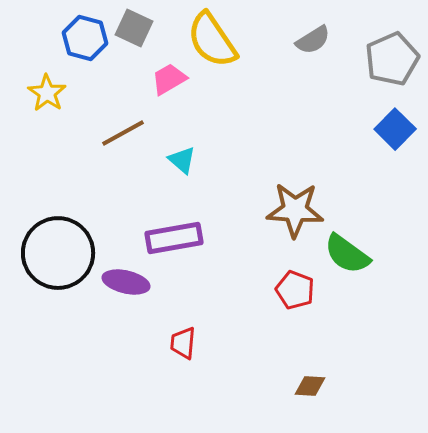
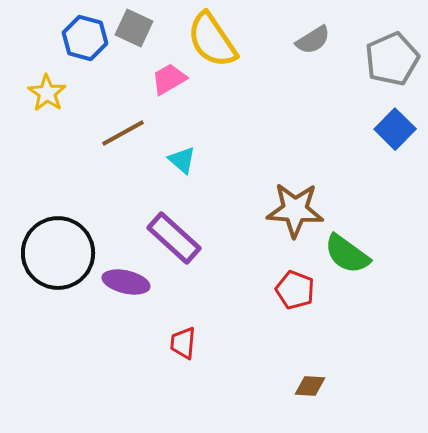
purple rectangle: rotated 52 degrees clockwise
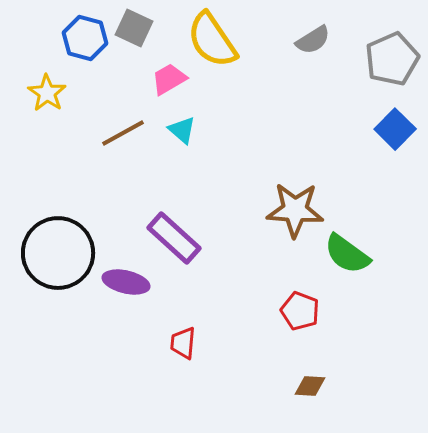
cyan triangle: moved 30 px up
red pentagon: moved 5 px right, 21 px down
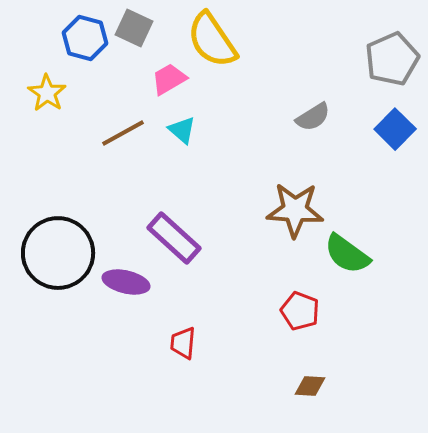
gray semicircle: moved 77 px down
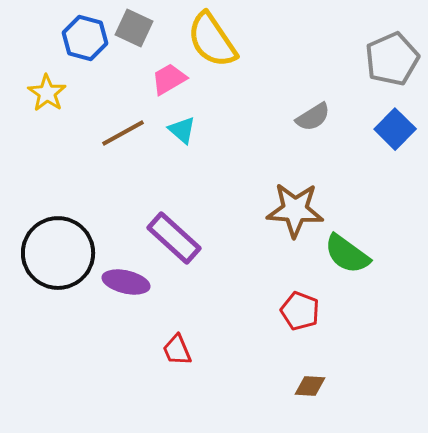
red trapezoid: moved 6 px left, 7 px down; rotated 28 degrees counterclockwise
